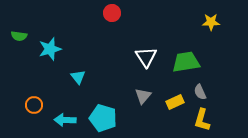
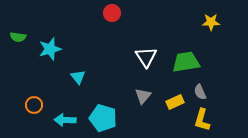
green semicircle: moved 1 px left, 1 px down
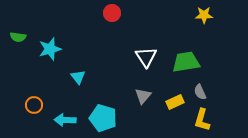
yellow star: moved 7 px left, 7 px up
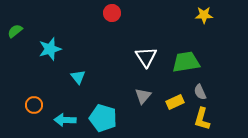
green semicircle: moved 3 px left, 6 px up; rotated 133 degrees clockwise
yellow L-shape: moved 1 px up
